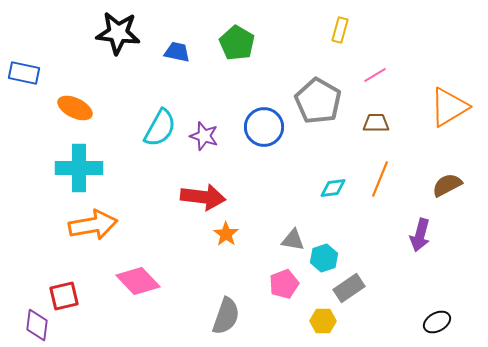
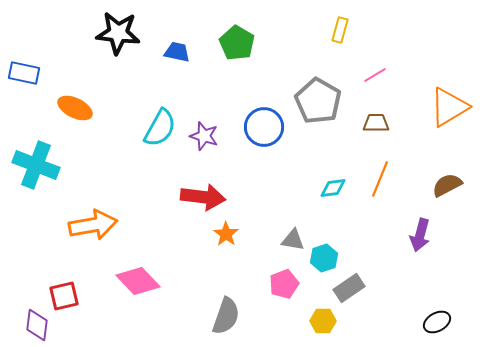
cyan cross: moved 43 px left, 3 px up; rotated 21 degrees clockwise
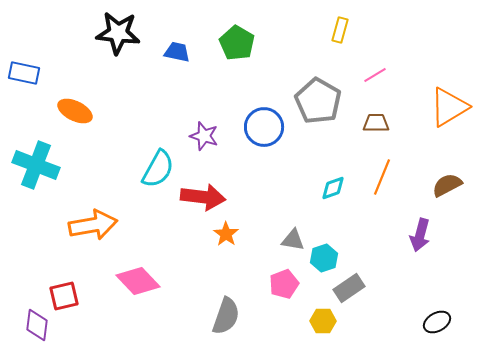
orange ellipse: moved 3 px down
cyan semicircle: moved 2 px left, 41 px down
orange line: moved 2 px right, 2 px up
cyan diamond: rotated 12 degrees counterclockwise
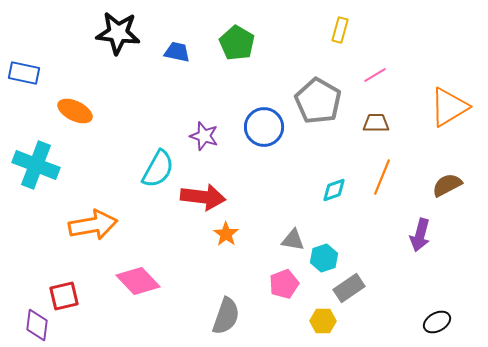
cyan diamond: moved 1 px right, 2 px down
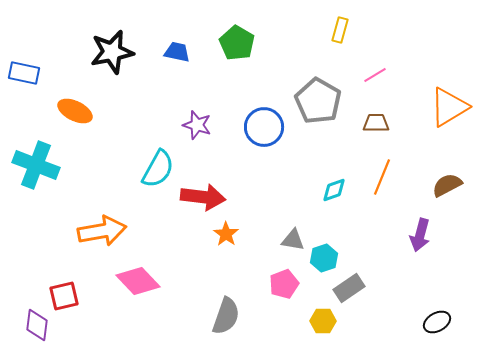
black star: moved 6 px left, 19 px down; rotated 18 degrees counterclockwise
purple star: moved 7 px left, 11 px up
orange arrow: moved 9 px right, 6 px down
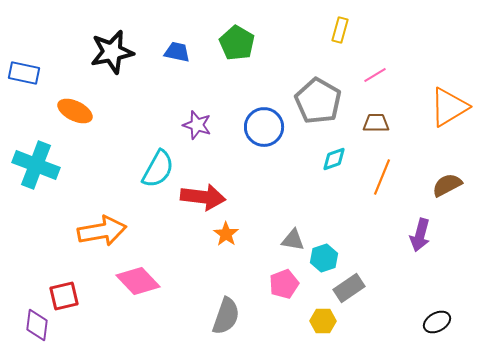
cyan diamond: moved 31 px up
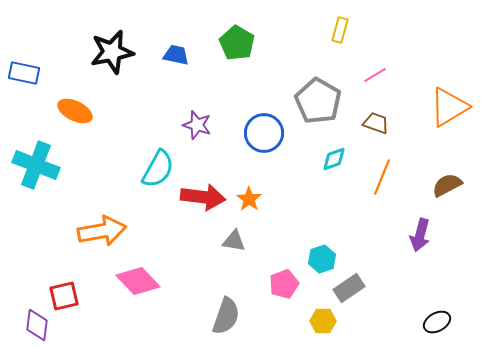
blue trapezoid: moved 1 px left, 3 px down
brown trapezoid: rotated 20 degrees clockwise
blue circle: moved 6 px down
orange star: moved 23 px right, 35 px up
gray triangle: moved 59 px left, 1 px down
cyan hexagon: moved 2 px left, 1 px down
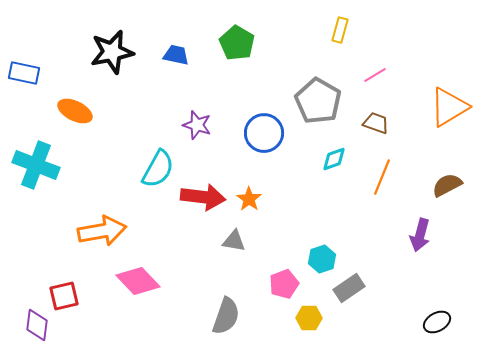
yellow hexagon: moved 14 px left, 3 px up
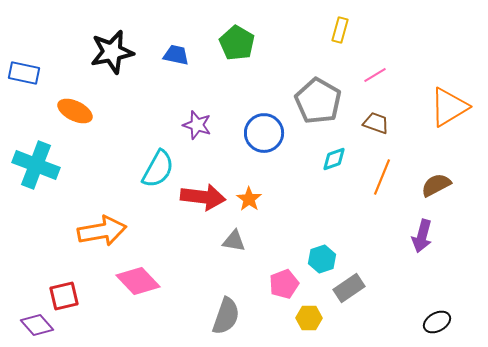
brown semicircle: moved 11 px left
purple arrow: moved 2 px right, 1 px down
purple diamond: rotated 48 degrees counterclockwise
